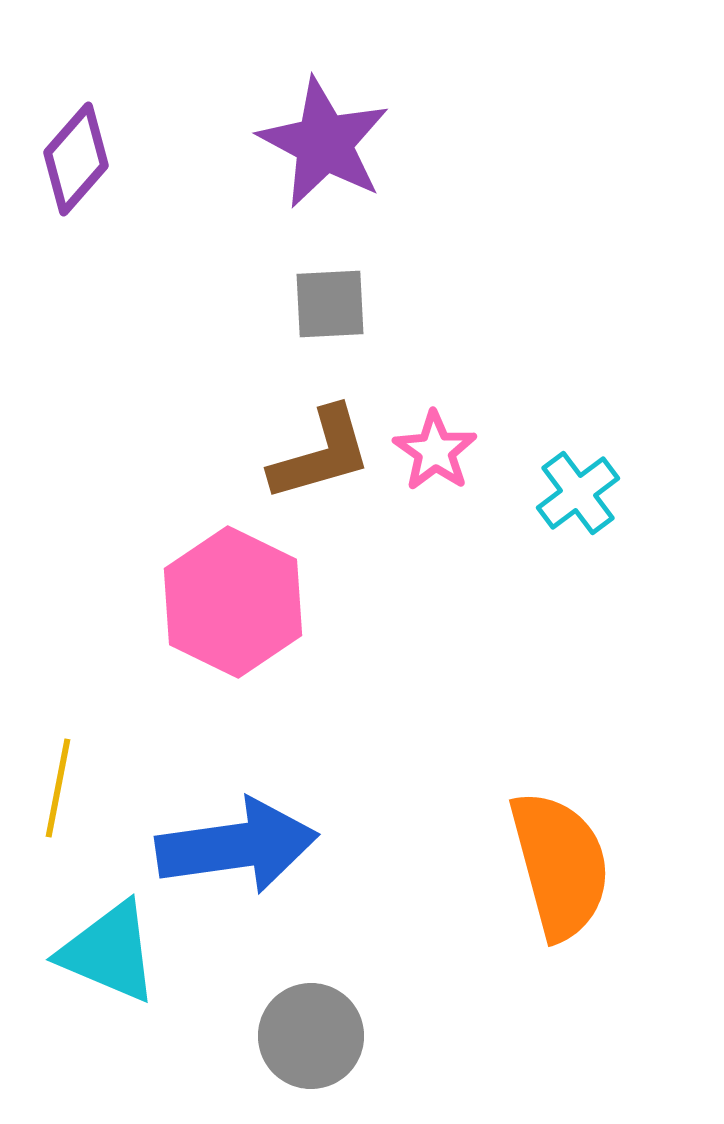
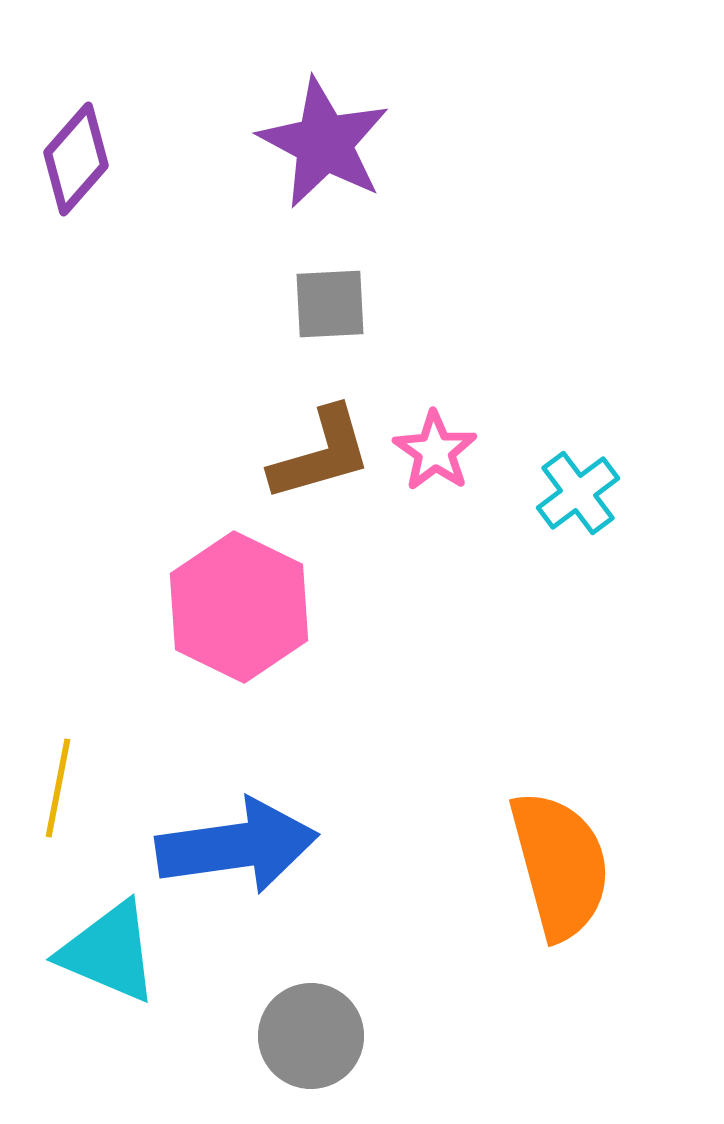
pink hexagon: moved 6 px right, 5 px down
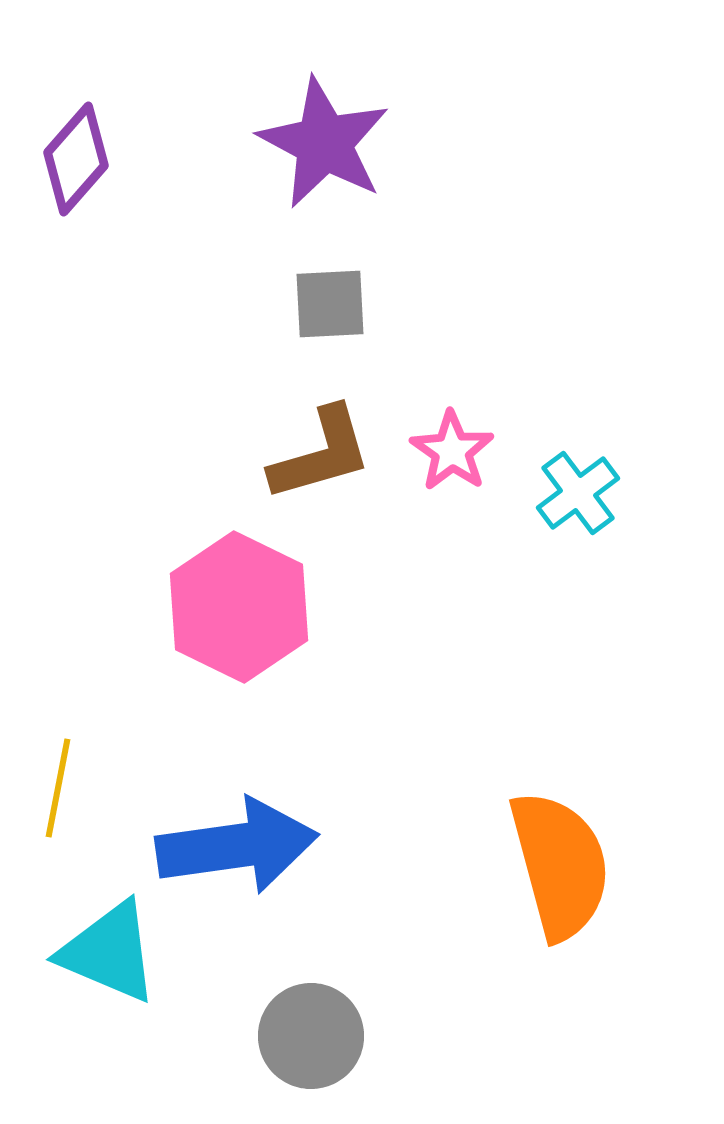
pink star: moved 17 px right
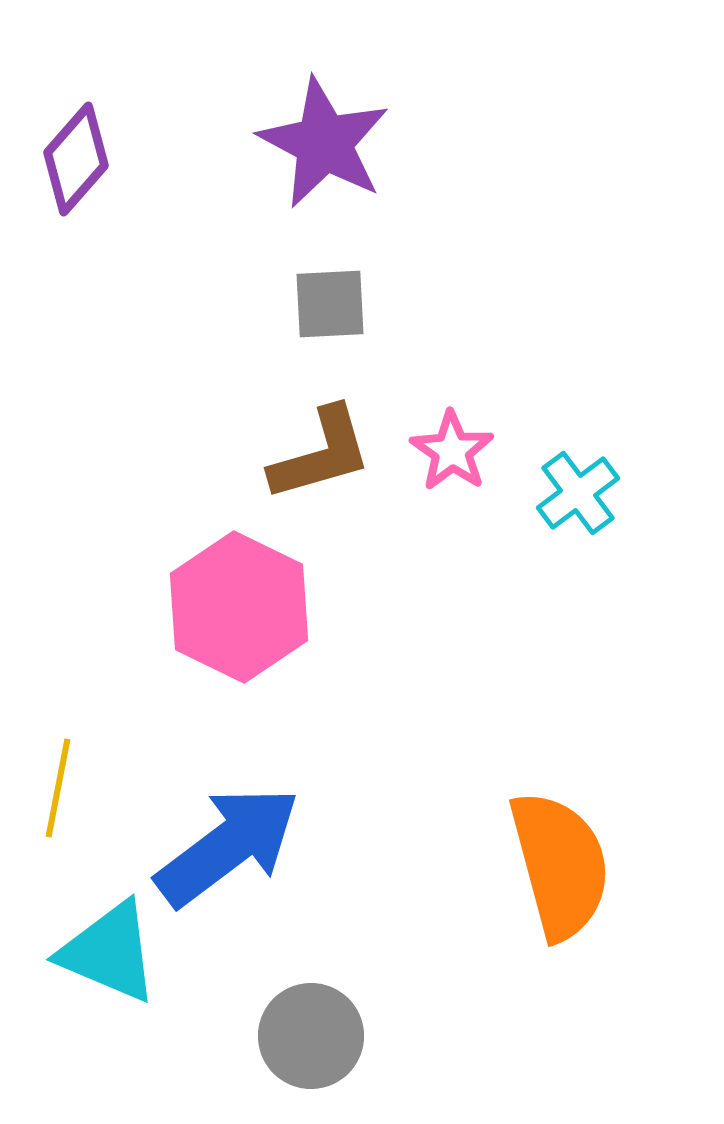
blue arrow: moved 9 px left; rotated 29 degrees counterclockwise
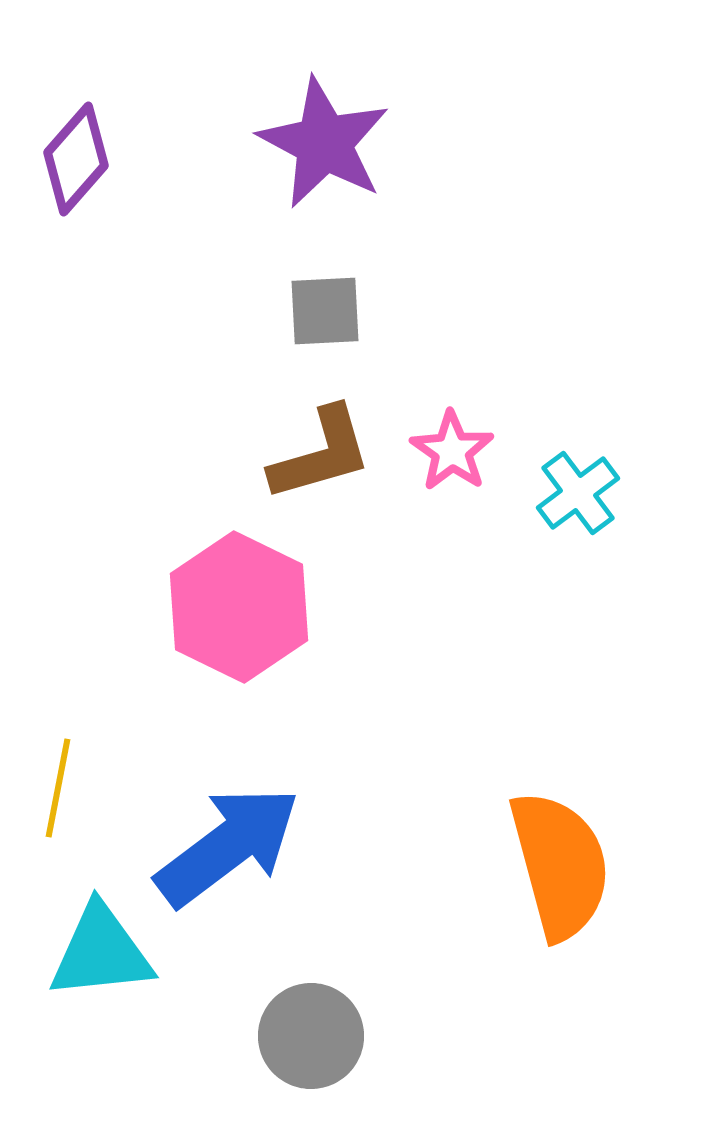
gray square: moved 5 px left, 7 px down
cyan triangle: moved 8 px left; rotated 29 degrees counterclockwise
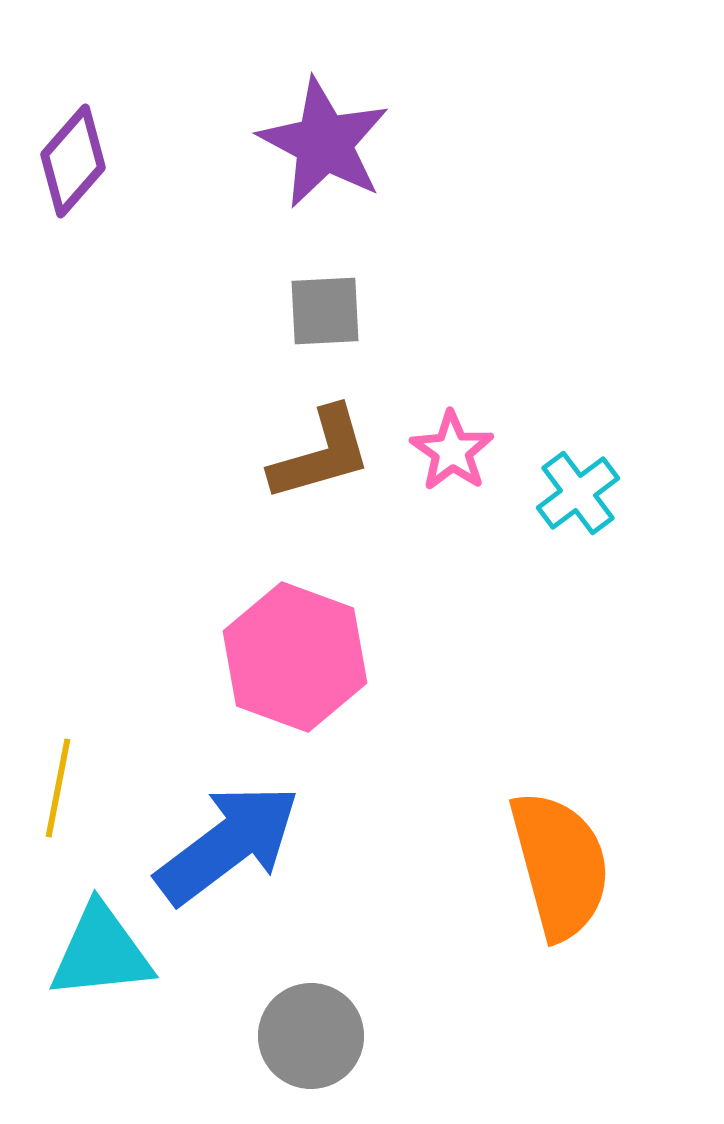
purple diamond: moved 3 px left, 2 px down
pink hexagon: moved 56 px right, 50 px down; rotated 6 degrees counterclockwise
blue arrow: moved 2 px up
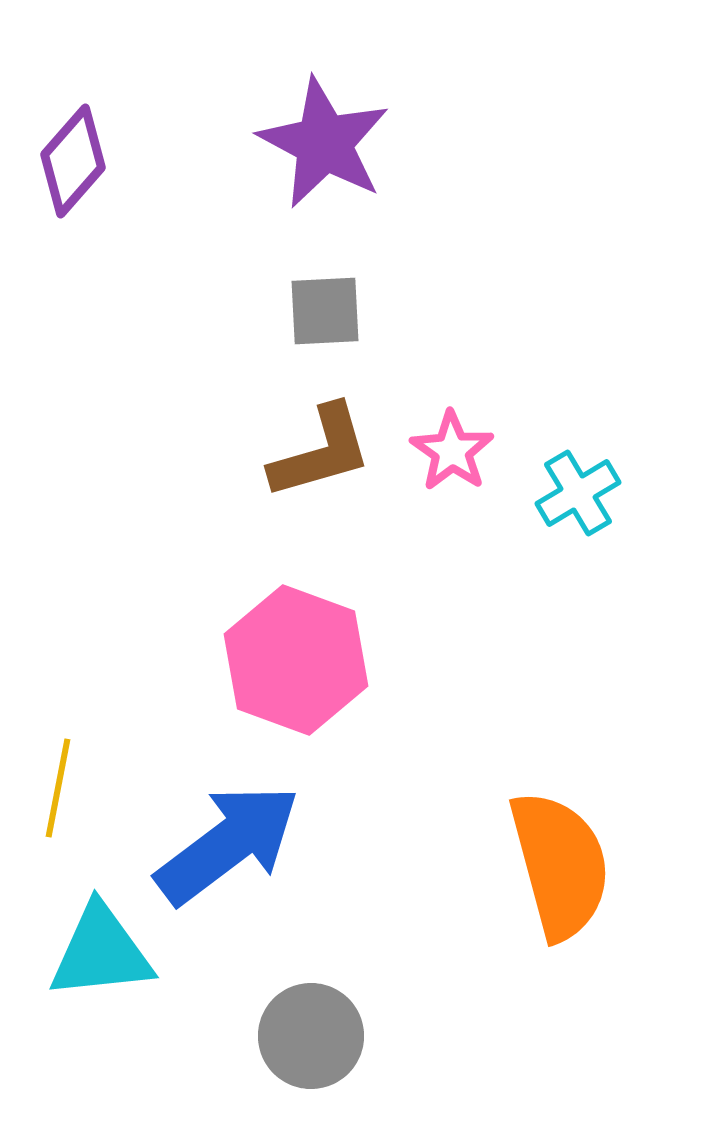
brown L-shape: moved 2 px up
cyan cross: rotated 6 degrees clockwise
pink hexagon: moved 1 px right, 3 px down
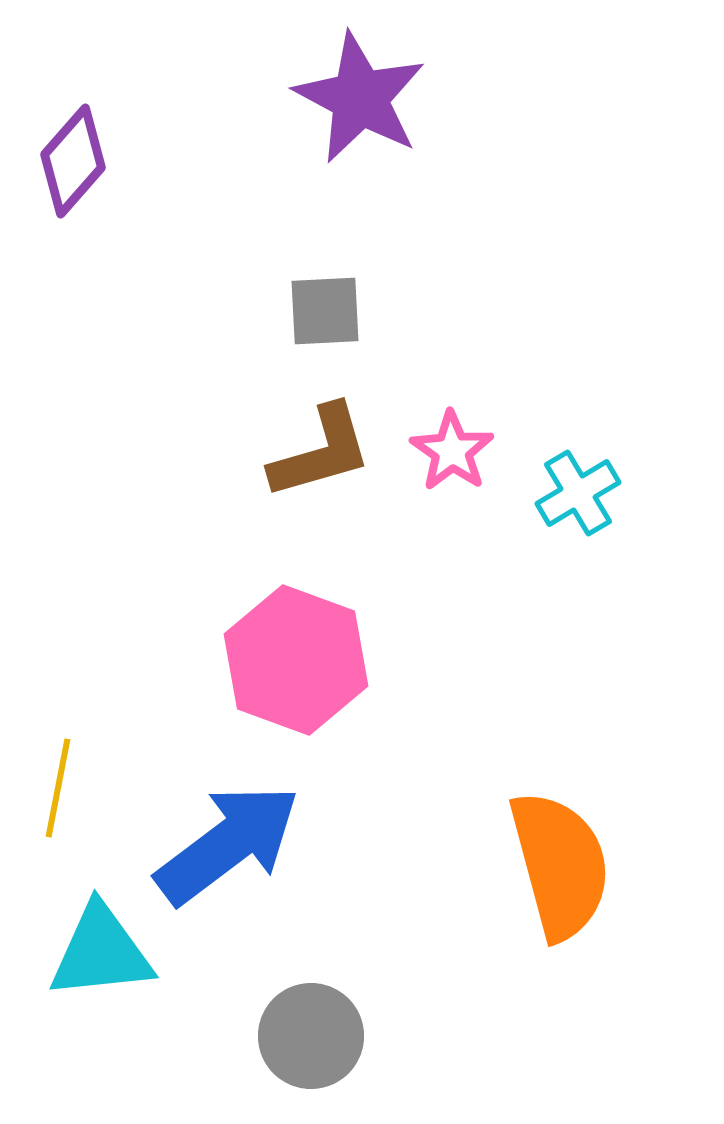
purple star: moved 36 px right, 45 px up
